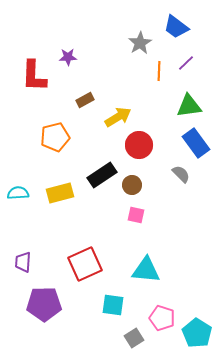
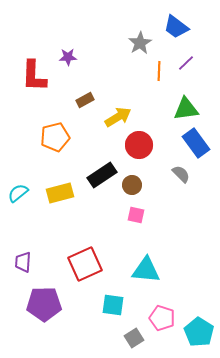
green triangle: moved 3 px left, 3 px down
cyan semicircle: rotated 35 degrees counterclockwise
cyan pentagon: moved 2 px right, 1 px up
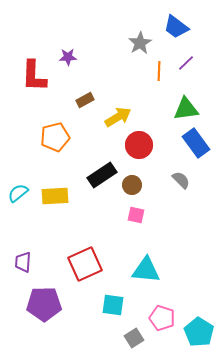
gray semicircle: moved 6 px down
yellow rectangle: moved 5 px left, 3 px down; rotated 12 degrees clockwise
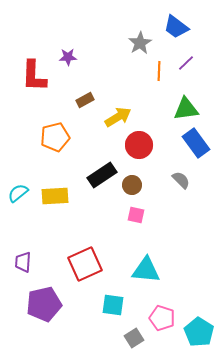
purple pentagon: rotated 12 degrees counterclockwise
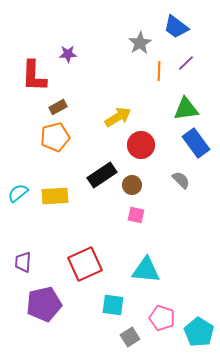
purple star: moved 3 px up
brown rectangle: moved 27 px left, 7 px down
red circle: moved 2 px right
gray square: moved 4 px left, 1 px up
